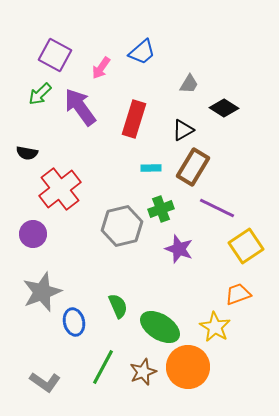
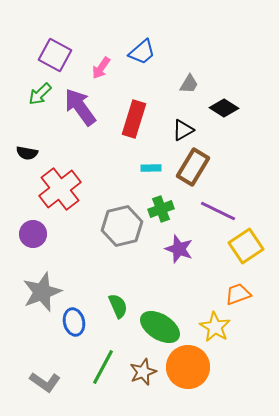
purple line: moved 1 px right, 3 px down
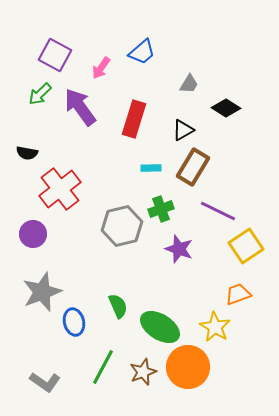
black diamond: moved 2 px right
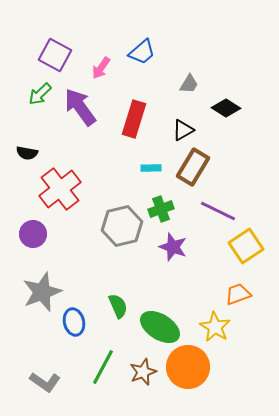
purple star: moved 6 px left, 2 px up
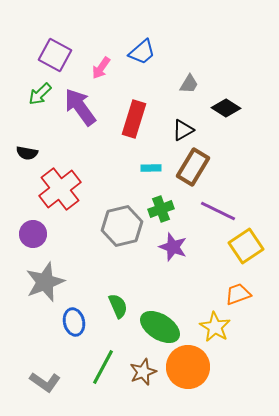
gray star: moved 3 px right, 10 px up
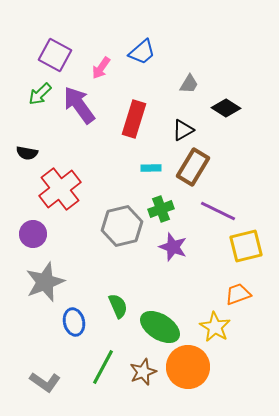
purple arrow: moved 1 px left, 2 px up
yellow square: rotated 20 degrees clockwise
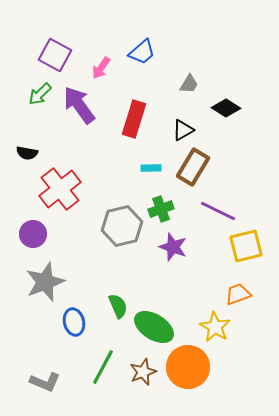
green ellipse: moved 6 px left
gray L-shape: rotated 12 degrees counterclockwise
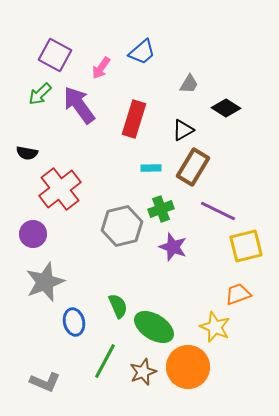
yellow star: rotated 8 degrees counterclockwise
green line: moved 2 px right, 6 px up
